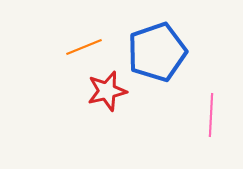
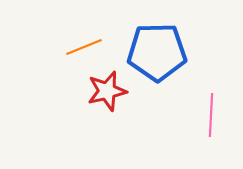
blue pentagon: rotated 18 degrees clockwise
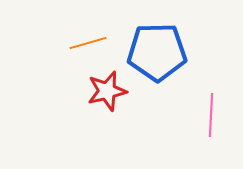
orange line: moved 4 px right, 4 px up; rotated 6 degrees clockwise
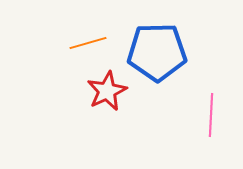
red star: rotated 12 degrees counterclockwise
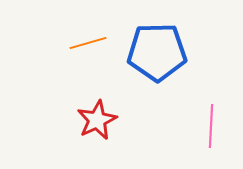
red star: moved 10 px left, 29 px down
pink line: moved 11 px down
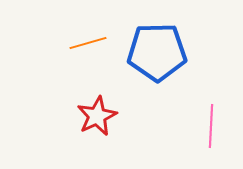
red star: moved 4 px up
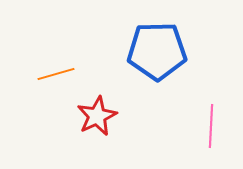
orange line: moved 32 px left, 31 px down
blue pentagon: moved 1 px up
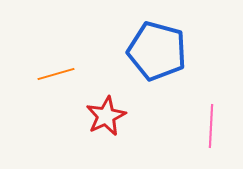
blue pentagon: rotated 16 degrees clockwise
red star: moved 9 px right
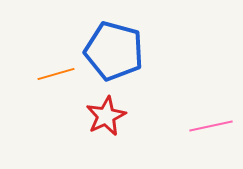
blue pentagon: moved 43 px left
pink line: rotated 75 degrees clockwise
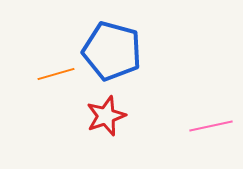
blue pentagon: moved 2 px left
red star: rotated 6 degrees clockwise
